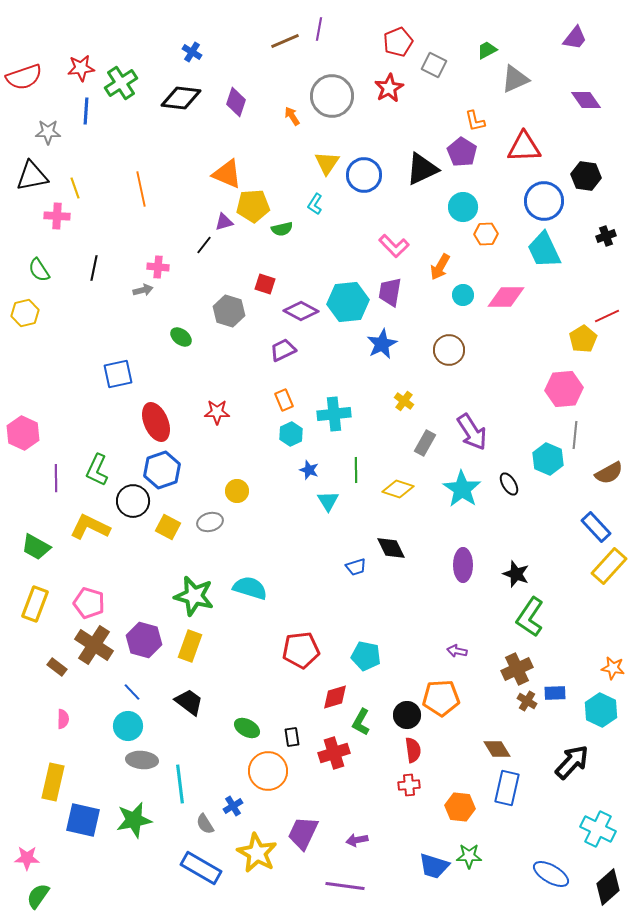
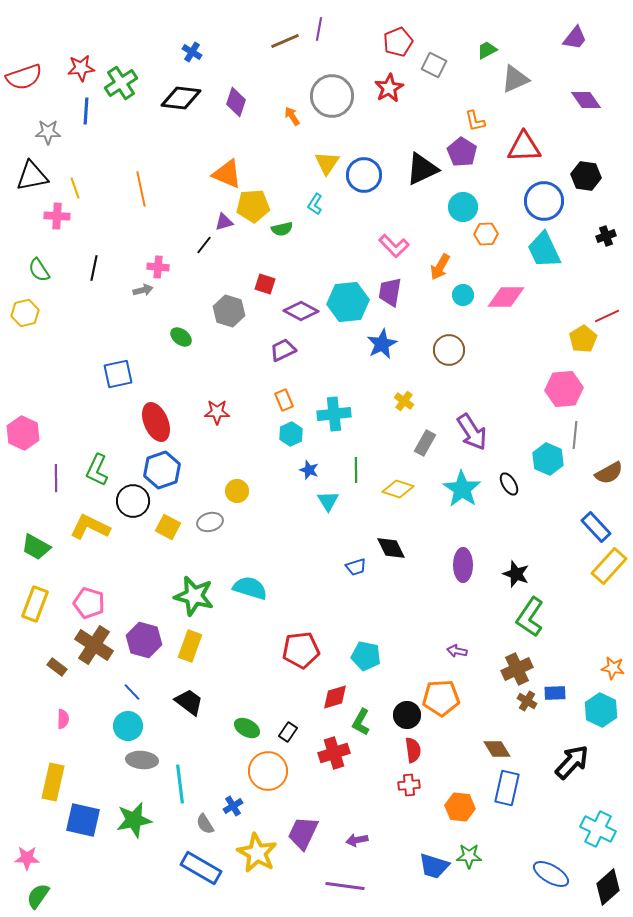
black rectangle at (292, 737): moved 4 px left, 5 px up; rotated 42 degrees clockwise
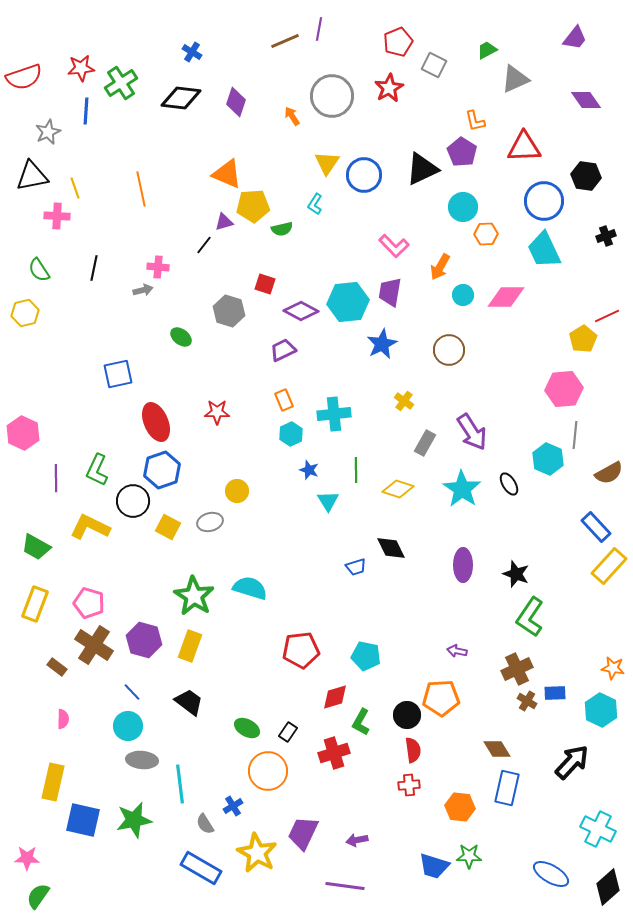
gray star at (48, 132): rotated 25 degrees counterclockwise
green star at (194, 596): rotated 18 degrees clockwise
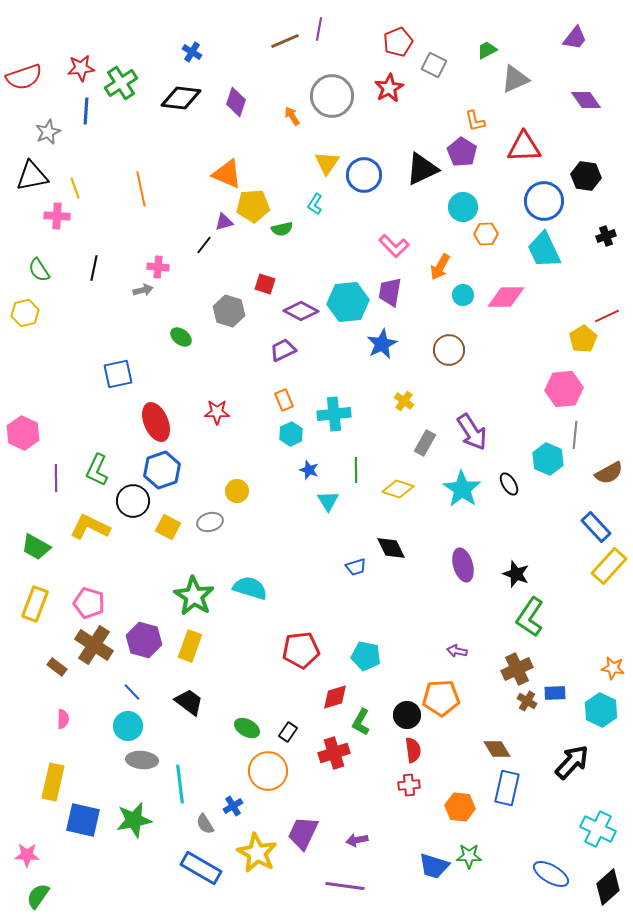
purple ellipse at (463, 565): rotated 16 degrees counterclockwise
pink star at (27, 858): moved 3 px up
